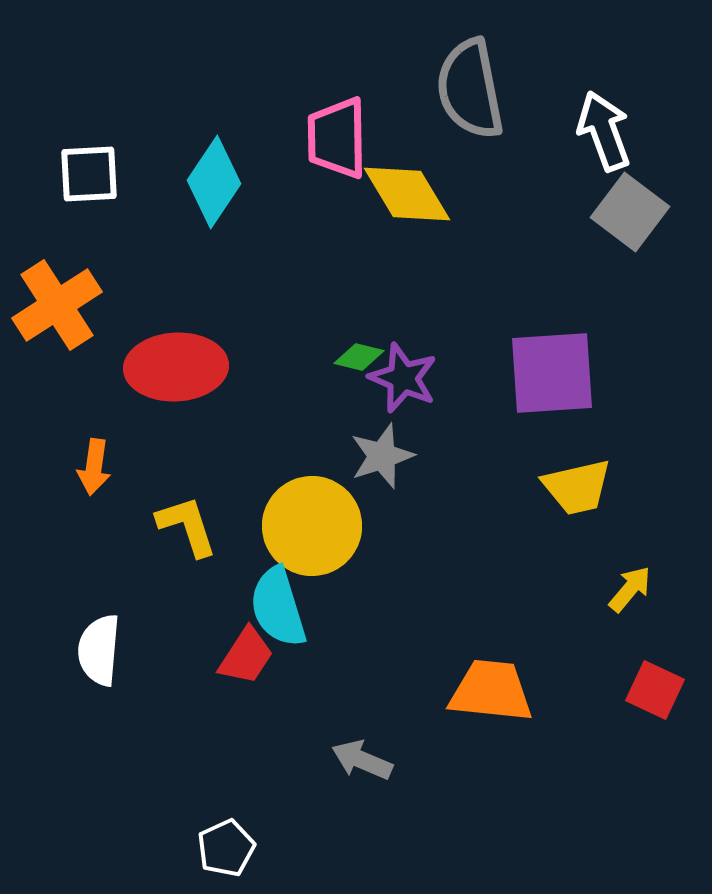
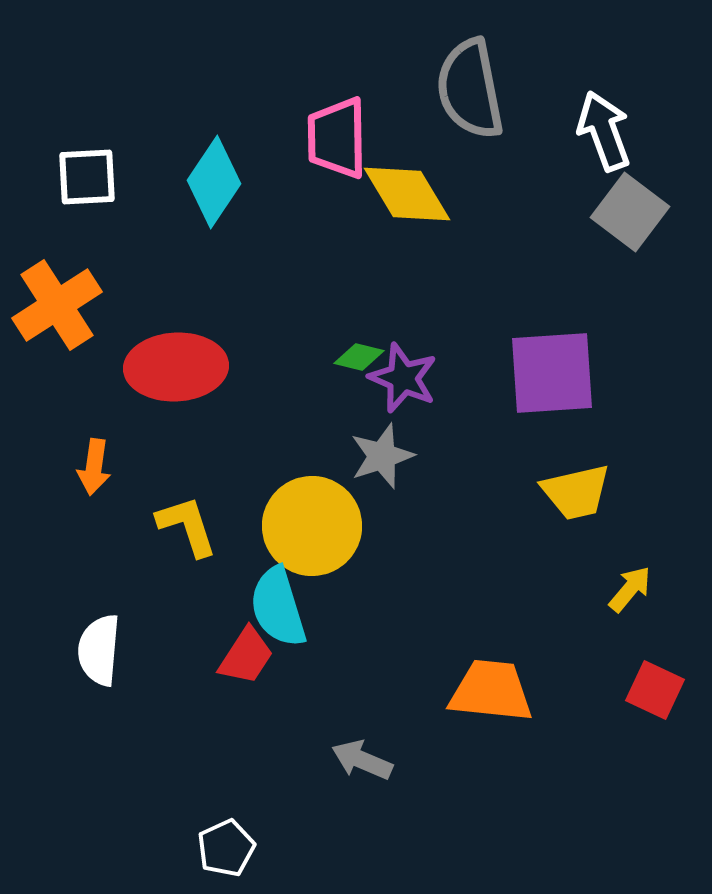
white square: moved 2 px left, 3 px down
yellow trapezoid: moved 1 px left, 5 px down
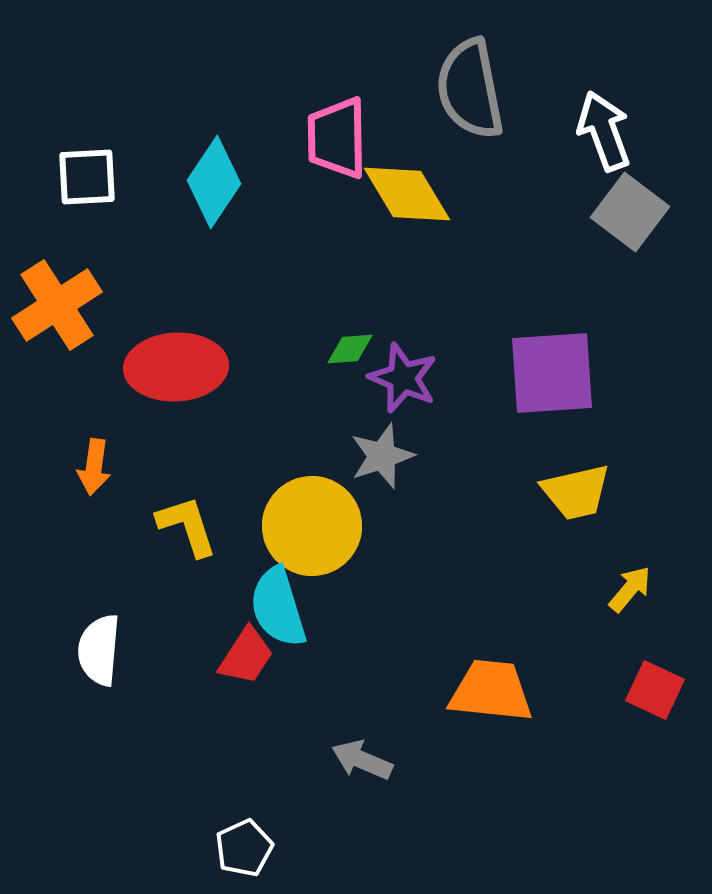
green diamond: moved 9 px left, 8 px up; rotated 18 degrees counterclockwise
white pentagon: moved 18 px right
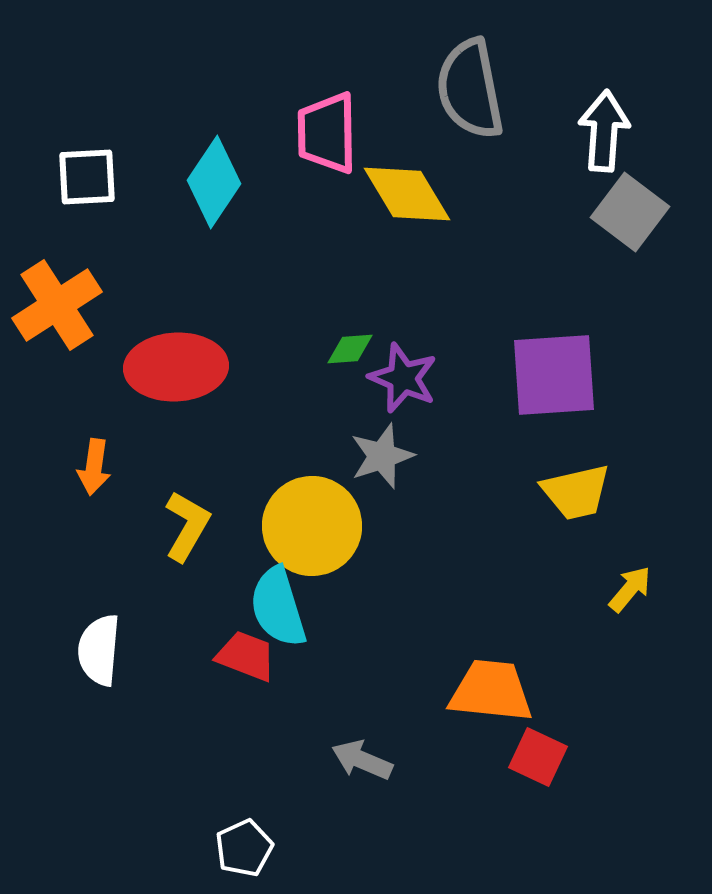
white arrow: rotated 24 degrees clockwise
pink trapezoid: moved 10 px left, 5 px up
purple square: moved 2 px right, 2 px down
yellow L-shape: rotated 48 degrees clockwise
red trapezoid: rotated 102 degrees counterclockwise
red square: moved 117 px left, 67 px down
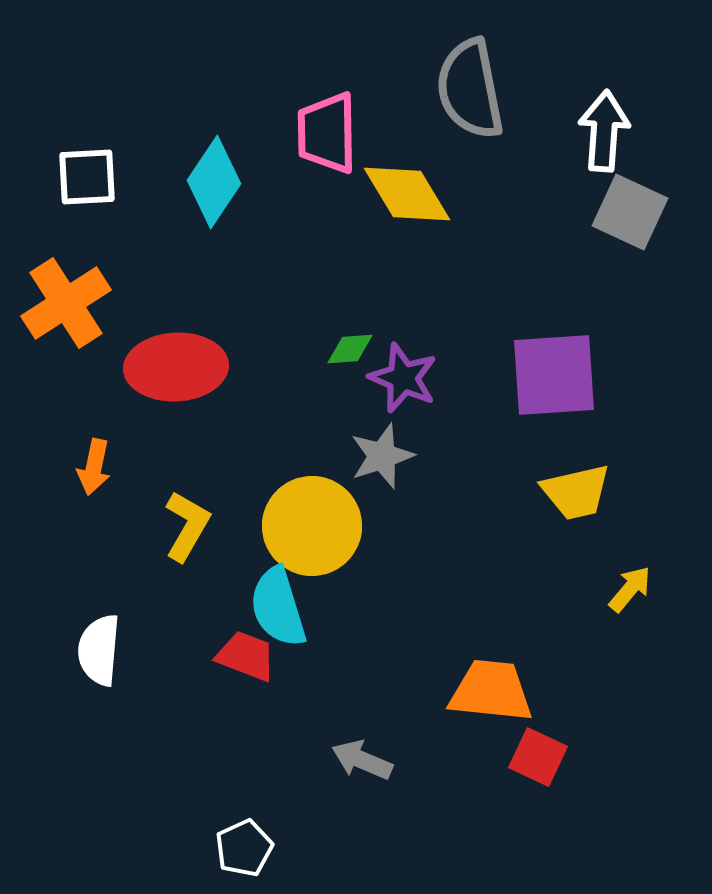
gray square: rotated 12 degrees counterclockwise
orange cross: moved 9 px right, 2 px up
orange arrow: rotated 4 degrees clockwise
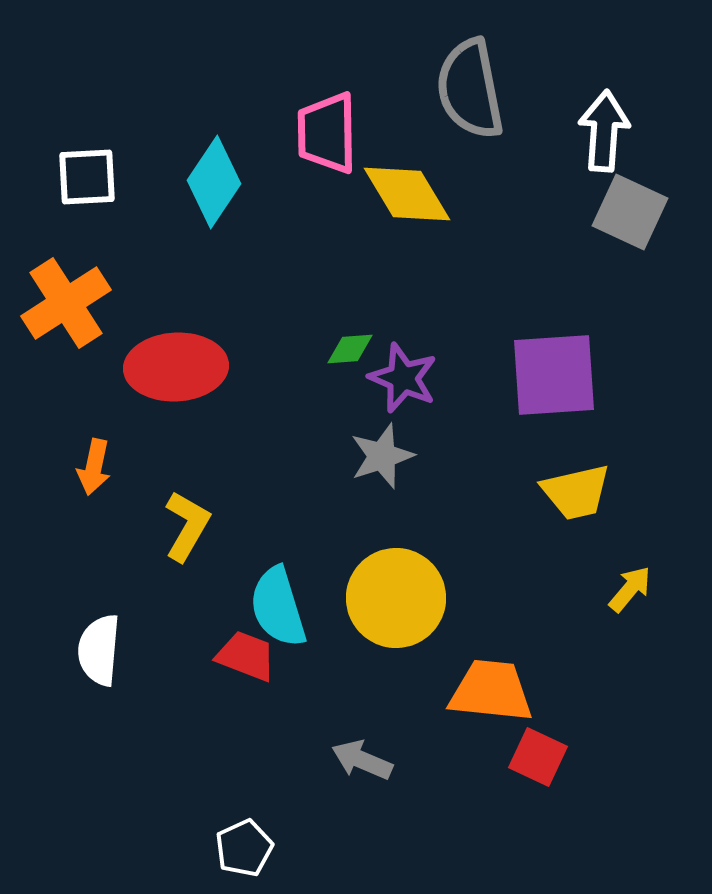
yellow circle: moved 84 px right, 72 px down
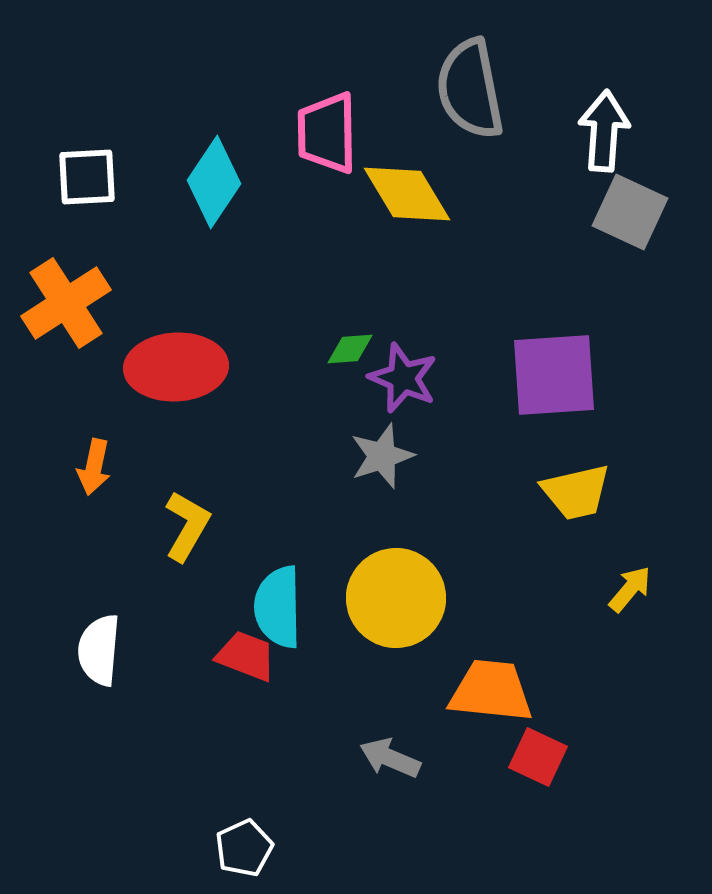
cyan semicircle: rotated 16 degrees clockwise
gray arrow: moved 28 px right, 2 px up
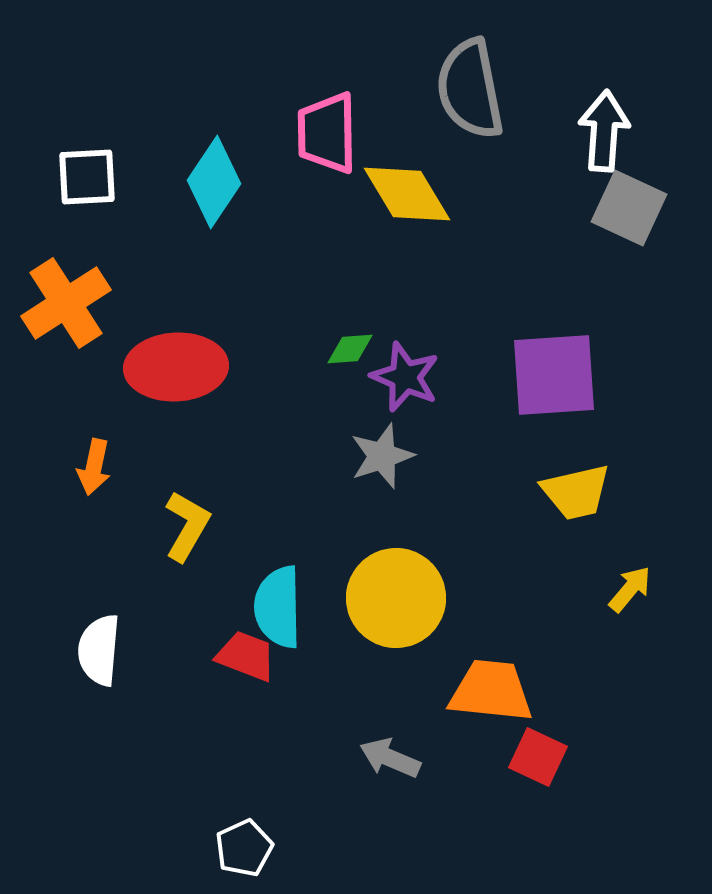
gray square: moved 1 px left, 4 px up
purple star: moved 2 px right, 1 px up
